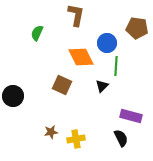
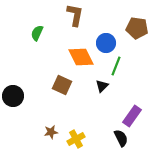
brown L-shape: moved 1 px left
blue circle: moved 1 px left
green line: rotated 18 degrees clockwise
purple rectangle: moved 1 px right; rotated 70 degrees counterclockwise
yellow cross: rotated 18 degrees counterclockwise
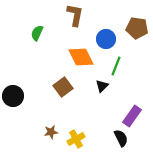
blue circle: moved 4 px up
brown square: moved 1 px right, 2 px down; rotated 30 degrees clockwise
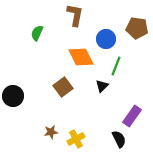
black semicircle: moved 2 px left, 1 px down
